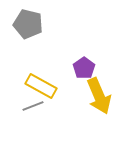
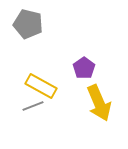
yellow arrow: moved 7 px down
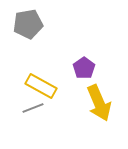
gray pentagon: rotated 24 degrees counterclockwise
gray line: moved 2 px down
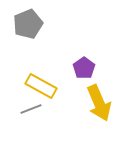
gray pentagon: rotated 12 degrees counterclockwise
gray line: moved 2 px left, 1 px down
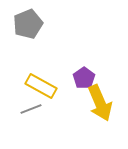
purple pentagon: moved 10 px down
yellow arrow: moved 1 px right
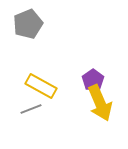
purple pentagon: moved 9 px right, 2 px down
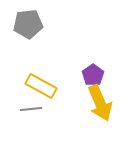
gray pentagon: rotated 16 degrees clockwise
purple pentagon: moved 5 px up
gray line: rotated 15 degrees clockwise
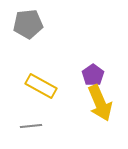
gray line: moved 17 px down
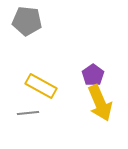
gray pentagon: moved 1 px left, 3 px up; rotated 12 degrees clockwise
gray line: moved 3 px left, 13 px up
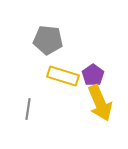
gray pentagon: moved 21 px right, 19 px down
yellow rectangle: moved 22 px right, 10 px up; rotated 12 degrees counterclockwise
gray line: moved 4 px up; rotated 75 degrees counterclockwise
